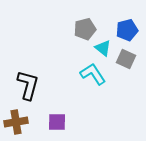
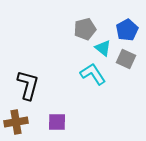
blue pentagon: rotated 15 degrees counterclockwise
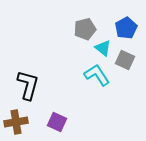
blue pentagon: moved 1 px left, 2 px up
gray square: moved 1 px left, 1 px down
cyan L-shape: moved 4 px right, 1 px down
purple square: rotated 24 degrees clockwise
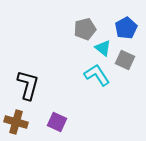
brown cross: rotated 25 degrees clockwise
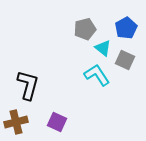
brown cross: rotated 30 degrees counterclockwise
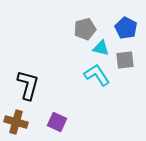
blue pentagon: rotated 15 degrees counterclockwise
cyan triangle: moved 2 px left; rotated 24 degrees counterclockwise
gray square: rotated 30 degrees counterclockwise
brown cross: rotated 30 degrees clockwise
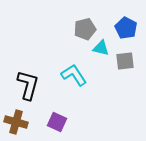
gray square: moved 1 px down
cyan L-shape: moved 23 px left
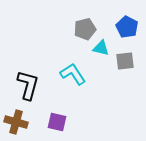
blue pentagon: moved 1 px right, 1 px up
cyan L-shape: moved 1 px left, 1 px up
purple square: rotated 12 degrees counterclockwise
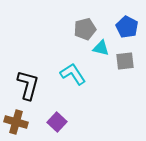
purple square: rotated 30 degrees clockwise
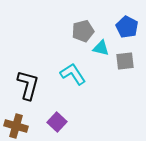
gray pentagon: moved 2 px left, 2 px down
brown cross: moved 4 px down
